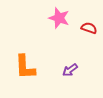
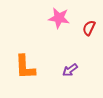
pink star: rotated 10 degrees counterclockwise
red semicircle: rotated 84 degrees counterclockwise
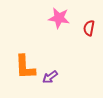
red semicircle: rotated 14 degrees counterclockwise
purple arrow: moved 20 px left, 7 px down
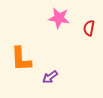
orange L-shape: moved 4 px left, 8 px up
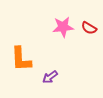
pink star: moved 4 px right, 9 px down; rotated 15 degrees counterclockwise
red semicircle: rotated 70 degrees counterclockwise
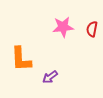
red semicircle: moved 3 px right, 1 px down; rotated 70 degrees clockwise
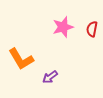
pink star: rotated 10 degrees counterclockwise
orange L-shape: rotated 28 degrees counterclockwise
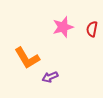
orange L-shape: moved 6 px right, 1 px up
purple arrow: rotated 14 degrees clockwise
